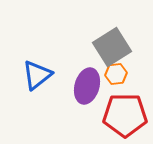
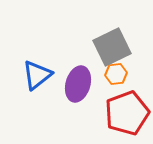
gray square: rotated 6 degrees clockwise
purple ellipse: moved 9 px left, 2 px up
red pentagon: moved 2 px right, 2 px up; rotated 21 degrees counterclockwise
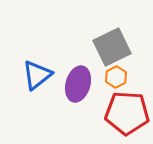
orange hexagon: moved 3 px down; rotated 20 degrees counterclockwise
red pentagon: rotated 24 degrees clockwise
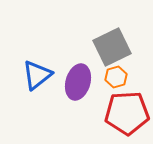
orange hexagon: rotated 10 degrees clockwise
purple ellipse: moved 2 px up
red pentagon: rotated 6 degrees counterclockwise
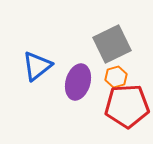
gray square: moved 3 px up
blue triangle: moved 9 px up
red pentagon: moved 7 px up
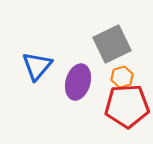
blue triangle: rotated 12 degrees counterclockwise
orange hexagon: moved 6 px right
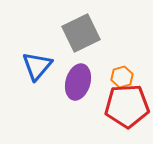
gray square: moved 31 px left, 11 px up
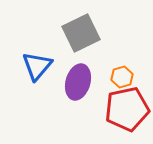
red pentagon: moved 3 px down; rotated 9 degrees counterclockwise
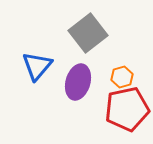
gray square: moved 7 px right; rotated 12 degrees counterclockwise
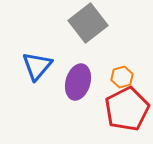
gray square: moved 10 px up
red pentagon: rotated 15 degrees counterclockwise
